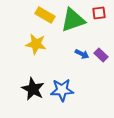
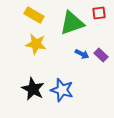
yellow rectangle: moved 11 px left
green triangle: moved 1 px left, 3 px down
blue star: rotated 20 degrees clockwise
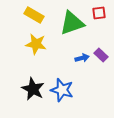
blue arrow: moved 4 px down; rotated 40 degrees counterclockwise
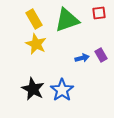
yellow rectangle: moved 4 px down; rotated 30 degrees clockwise
green triangle: moved 5 px left, 3 px up
yellow star: rotated 15 degrees clockwise
purple rectangle: rotated 16 degrees clockwise
blue star: rotated 20 degrees clockwise
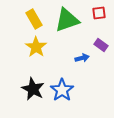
yellow star: moved 3 px down; rotated 10 degrees clockwise
purple rectangle: moved 10 px up; rotated 24 degrees counterclockwise
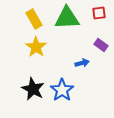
green triangle: moved 2 px up; rotated 16 degrees clockwise
blue arrow: moved 5 px down
